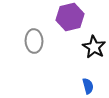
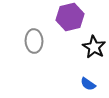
blue semicircle: moved 2 px up; rotated 140 degrees clockwise
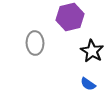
gray ellipse: moved 1 px right, 2 px down
black star: moved 2 px left, 4 px down
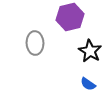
black star: moved 2 px left
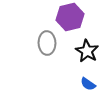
gray ellipse: moved 12 px right
black star: moved 3 px left
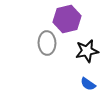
purple hexagon: moved 3 px left, 2 px down
black star: rotated 30 degrees clockwise
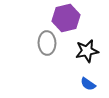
purple hexagon: moved 1 px left, 1 px up
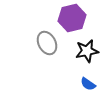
purple hexagon: moved 6 px right
gray ellipse: rotated 25 degrees counterclockwise
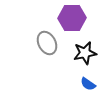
purple hexagon: rotated 12 degrees clockwise
black star: moved 2 px left, 2 px down
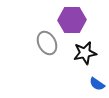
purple hexagon: moved 2 px down
blue semicircle: moved 9 px right
